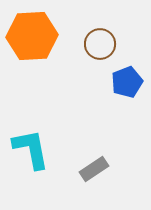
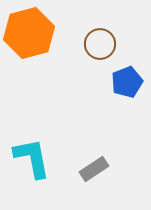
orange hexagon: moved 3 px left, 3 px up; rotated 12 degrees counterclockwise
cyan L-shape: moved 1 px right, 9 px down
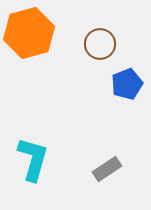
blue pentagon: moved 2 px down
cyan L-shape: moved 1 px right, 1 px down; rotated 27 degrees clockwise
gray rectangle: moved 13 px right
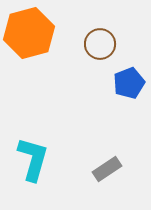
blue pentagon: moved 2 px right, 1 px up
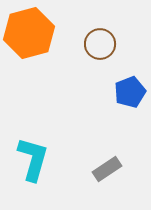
blue pentagon: moved 1 px right, 9 px down
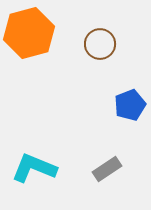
blue pentagon: moved 13 px down
cyan L-shape: moved 1 px right, 9 px down; rotated 84 degrees counterclockwise
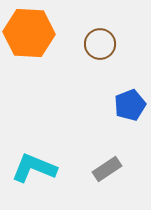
orange hexagon: rotated 18 degrees clockwise
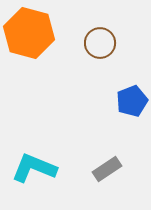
orange hexagon: rotated 12 degrees clockwise
brown circle: moved 1 px up
blue pentagon: moved 2 px right, 4 px up
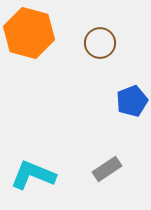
cyan L-shape: moved 1 px left, 7 px down
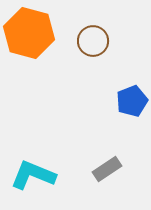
brown circle: moved 7 px left, 2 px up
